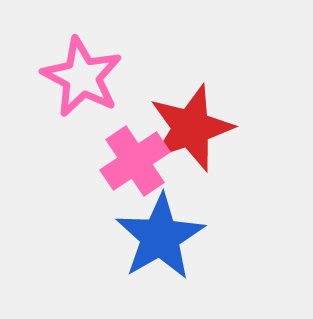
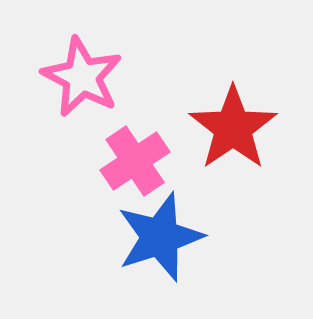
red star: moved 42 px right; rotated 16 degrees counterclockwise
blue star: rotated 12 degrees clockwise
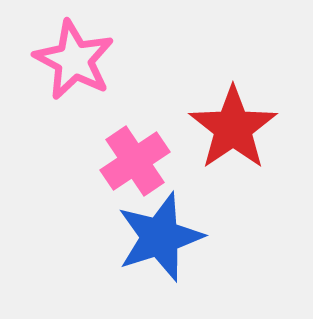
pink star: moved 8 px left, 17 px up
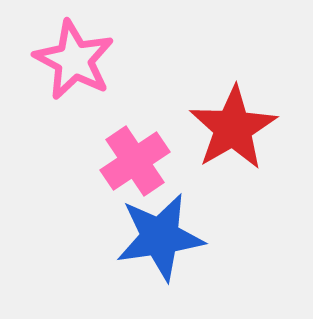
red star: rotated 4 degrees clockwise
blue star: rotated 10 degrees clockwise
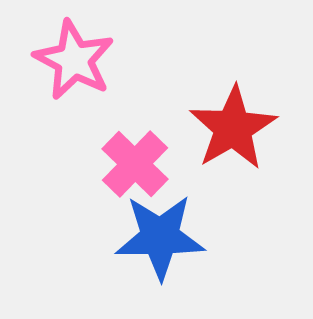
pink cross: moved 3 px down; rotated 12 degrees counterclockwise
blue star: rotated 8 degrees clockwise
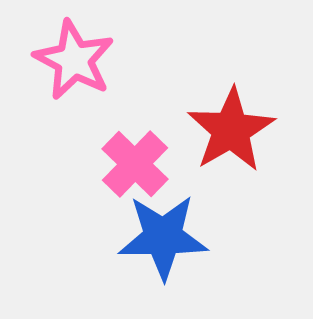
red star: moved 2 px left, 2 px down
blue star: moved 3 px right
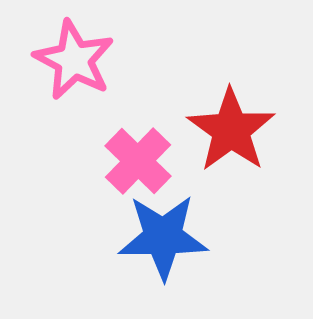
red star: rotated 6 degrees counterclockwise
pink cross: moved 3 px right, 3 px up
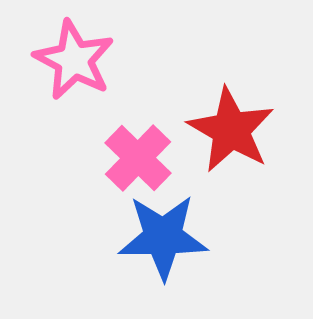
red star: rotated 6 degrees counterclockwise
pink cross: moved 3 px up
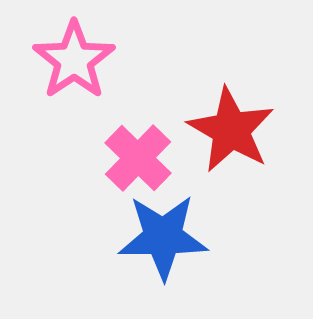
pink star: rotated 10 degrees clockwise
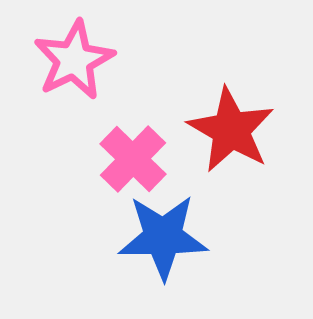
pink star: rotated 8 degrees clockwise
pink cross: moved 5 px left, 1 px down
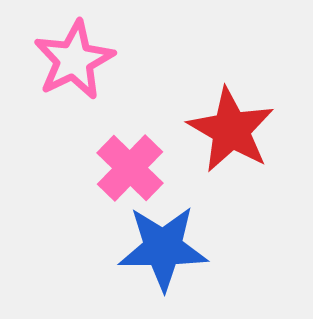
pink cross: moved 3 px left, 9 px down
blue star: moved 11 px down
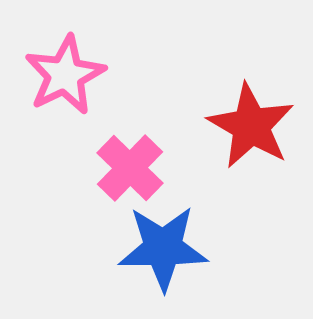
pink star: moved 9 px left, 15 px down
red star: moved 20 px right, 4 px up
